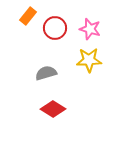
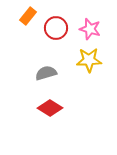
red circle: moved 1 px right
red diamond: moved 3 px left, 1 px up
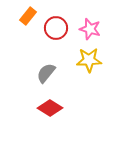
gray semicircle: rotated 35 degrees counterclockwise
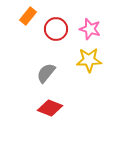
red circle: moved 1 px down
red diamond: rotated 10 degrees counterclockwise
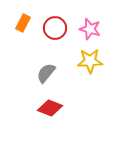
orange rectangle: moved 5 px left, 7 px down; rotated 12 degrees counterclockwise
red circle: moved 1 px left, 1 px up
yellow star: moved 1 px right, 1 px down
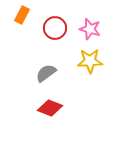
orange rectangle: moved 1 px left, 8 px up
gray semicircle: rotated 15 degrees clockwise
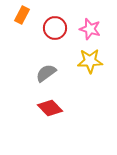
red diamond: rotated 25 degrees clockwise
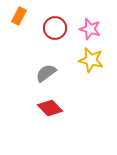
orange rectangle: moved 3 px left, 1 px down
yellow star: moved 1 px right, 1 px up; rotated 15 degrees clockwise
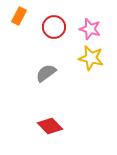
red circle: moved 1 px left, 1 px up
yellow star: moved 2 px up
red diamond: moved 18 px down
